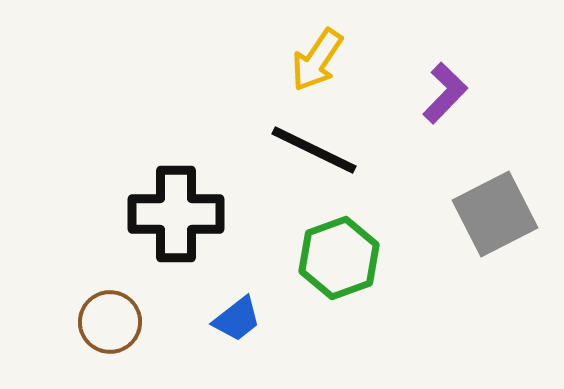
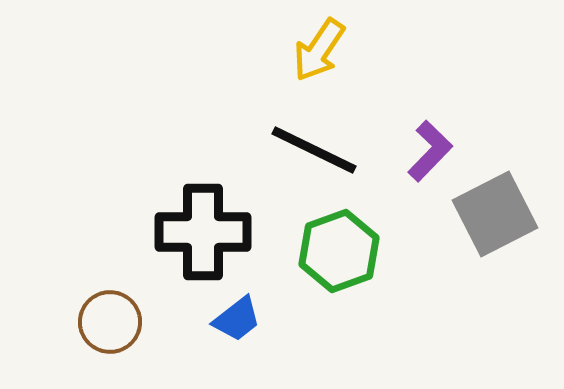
yellow arrow: moved 2 px right, 10 px up
purple L-shape: moved 15 px left, 58 px down
black cross: moved 27 px right, 18 px down
green hexagon: moved 7 px up
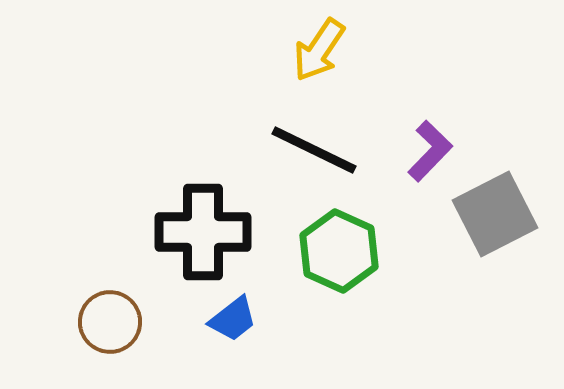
green hexagon: rotated 16 degrees counterclockwise
blue trapezoid: moved 4 px left
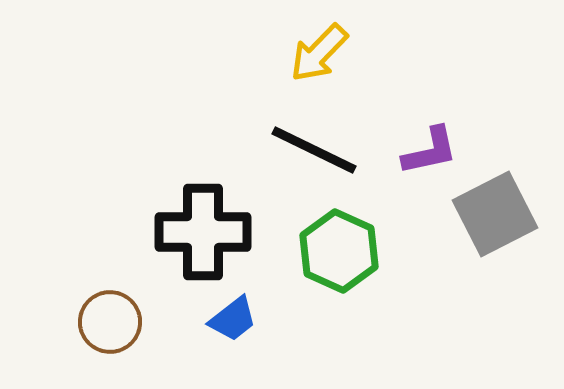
yellow arrow: moved 3 px down; rotated 10 degrees clockwise
purple L-shape: rotated 34 degrees clockwise
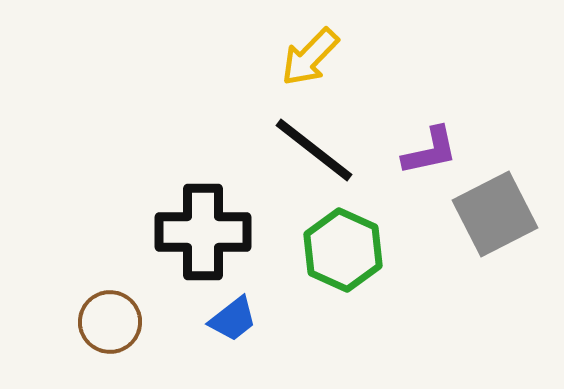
yellow arrow: moved 9 px left, 4 px down
black line: rotated 12 degrees clockwise
green hexagon: moved 4 px right, 1 px up
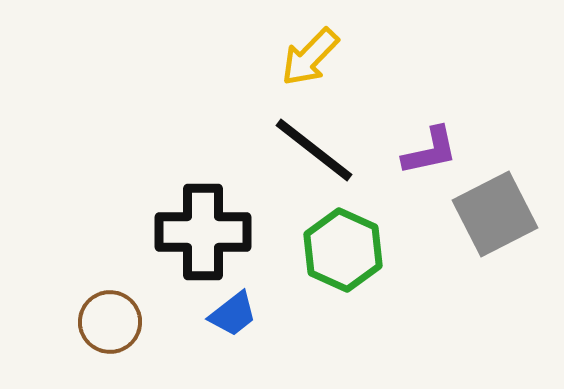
blue trapezoid: moved 5 px up
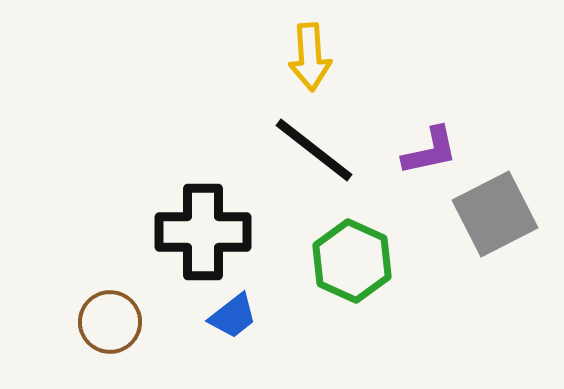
yellow arrow: rotated 48 degrees counterclockwise
green hexagon: moved 9 px right, 11 px down
blue trapezoid: moved 2 px down
